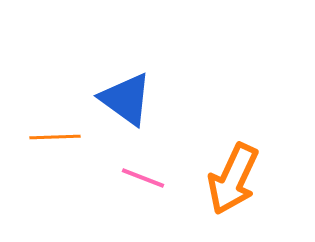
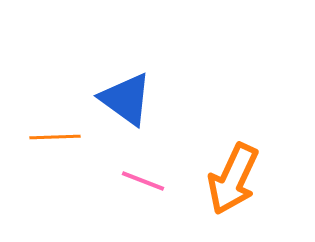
pink line: moved 3 px down
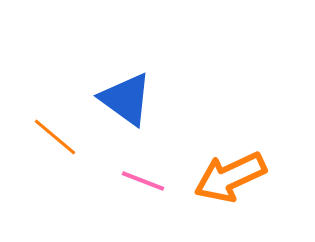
orange line: rotated 42 degrees clockwise
orange arrow: moved 3 px left, 2 px up; rotated 40 degrees clockwise
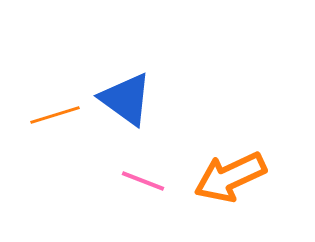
orange line: moved 22 px up; rotated 57 degrees counterclockwise
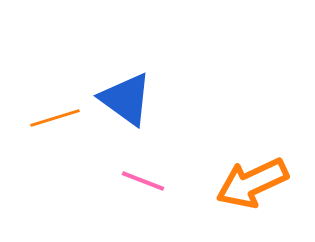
orange line: moved 3 px down
orange arrow: moved 22 px right, 6 px down
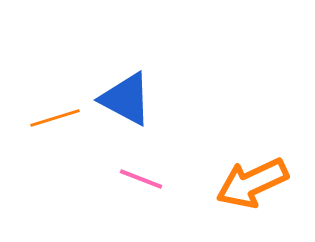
blue triangle: rotated 8 degrees counterclockwise
pink line: moved 2 px left, 2 px up
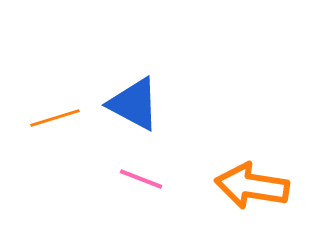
blue triangle: moved 8 px right, 5 px down
orange arrow: moved 3 px down; rotated 34 degrees clockwise
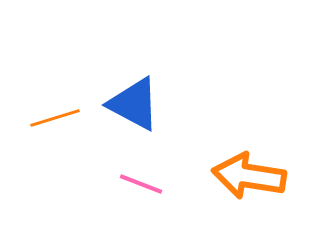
pink line: moved 5 px down
orange arrow: moved 3 px left, 10 px up
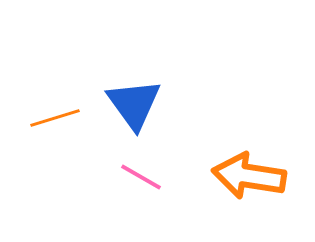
blue triangle: rotated 26 degrees clockwise
pink line: moved 7 px up; rotated 9 degrees clockwise
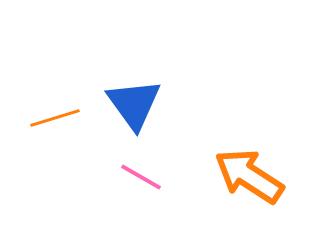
orange arrow: rotated 24 degrees clockwise
